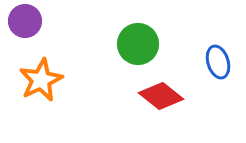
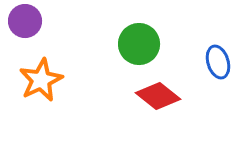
green circle: moved 1 px right
red diamond: moved 3 px left
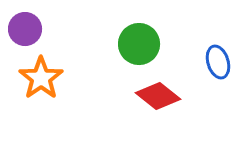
purple circle: moved 8 px down
orange star: moved 2 px up; rotated 9 degrees counterclockwise
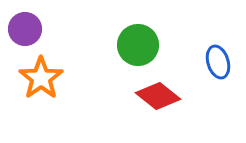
green circle: moved 1 px left, 1 px down
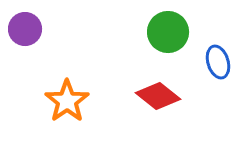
green circle: moved 30 px right, 13 px up
orange star: moved 26 px right, 23 px down
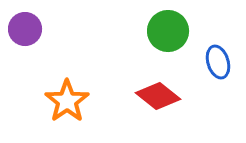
green circle: moved 1 px up
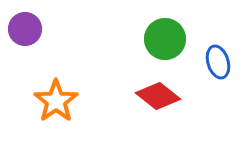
green circle: moved 3 px left, 8 px down
orange star: moved 11 px left
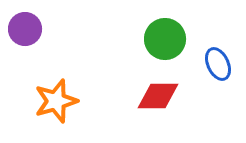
blue ellipse: moved 2 px down; rotated 8 degrees counterclockwise
red diamond: rotated 39 degrees counterclockwise
orange star: rotated 18 degrees clockwise
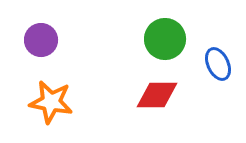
purple circle: moved 16 px right, 11 px down
red diamond: moved 1 px left, 1 px up
orange star: moved 5 px left, 1 px down; rotated 27 degrees clockwise
